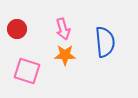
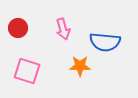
red circle: moved 1 px right, 1 px up
blue semicircle: rotated 100 degrees clockwise
orange star: moved 15 px right, 11 px down
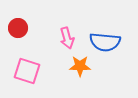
pink arrow: moved 4 px right, 9 px down
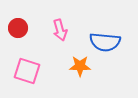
pink arrow: moved 7 px left, 8 px up
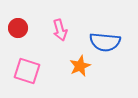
orange star: rotated 25 degrees counterclockwise
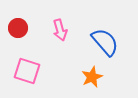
blue semicircle: rotated 136 degrees counterclockwise
orange star: moved 12 px right, 11 px down
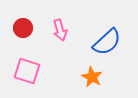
red circle: moved 5 px right
blue semicircle: moved 2 px right; rotated 88 degrees clockwise
orange star: rotated 20 degrees counterclockwise
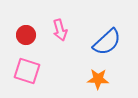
red circle: moved 3 px right, 7 px down
orange star: moved 6 px right, 2 px down; rotated 25 degrees counterclockwise
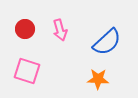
red circle: moved 1 px left, 6 px up
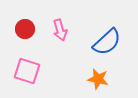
orange star: rotated 10 degrees clockwise
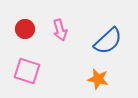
blue semicircle: moved 1 px right, 1 px up
